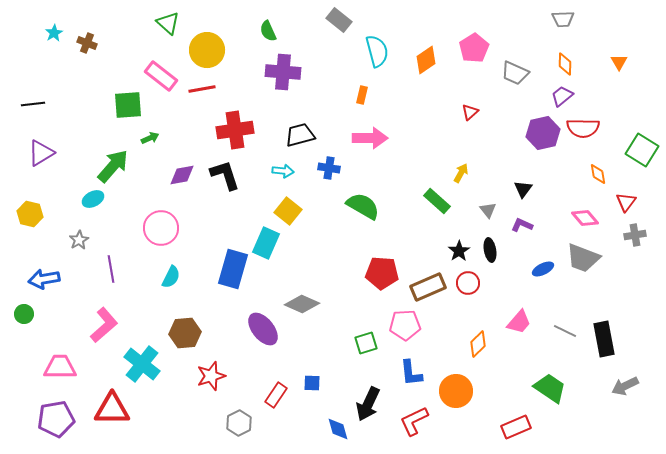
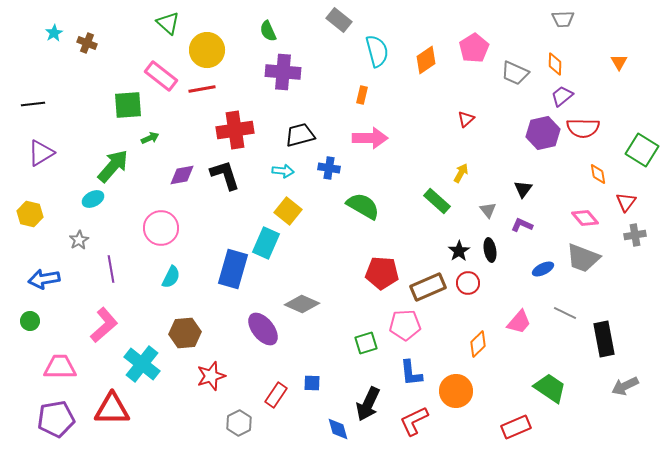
orange diamond at (565, 64): moved 10 px left
red triangle at (470, 112): moved 4 px left, 7 px down
green circle at (24, 314): moved 6 px right, 7 px down
gray line at (565, 331): moved 18 px up
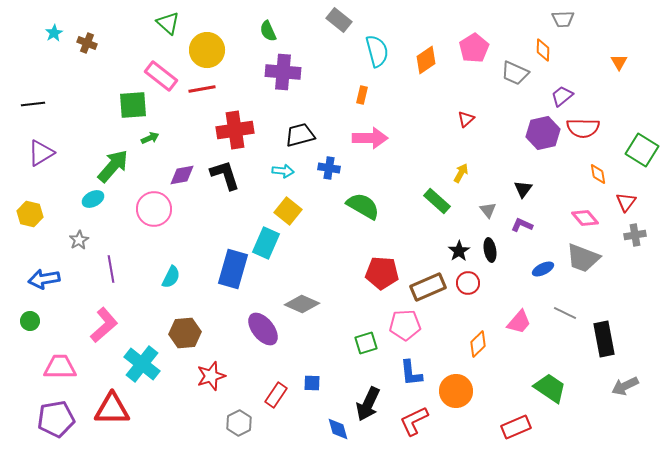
orange diamond at (555, 64): moved 12 px left, 14 px up
green square at (128, 105): moved 5 px right
pink circle at (161, 228): moved 7 px left, 19 px up
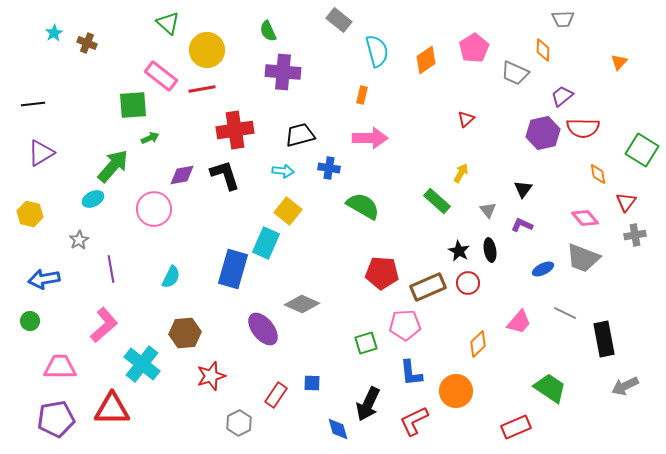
orange triangle at (619, 62): rotated 12 degrees clockwise
black star at (459, 251): rotated 10 degrees counterclockwise
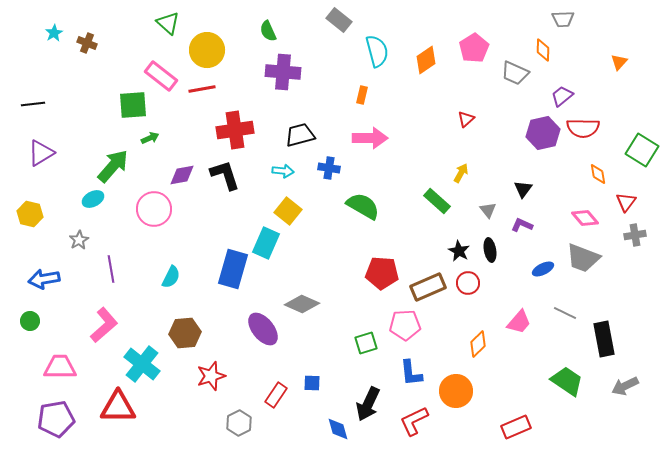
green trapezoid at (550, 388): moved 17 px right, 7 px up
red triangle at (112, 409): moved 6 px right, 2 px up
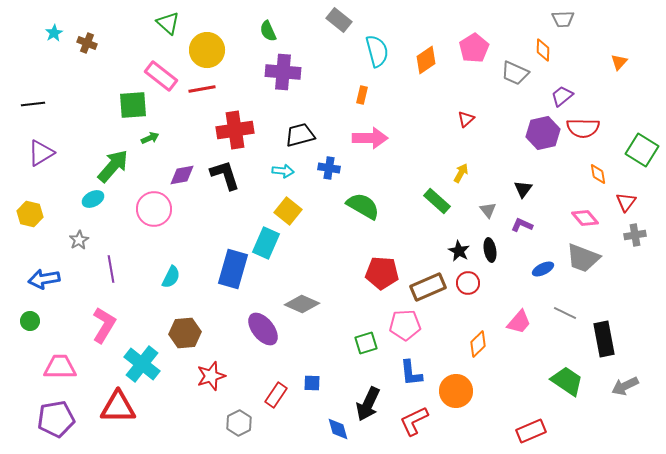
pink L-shape at (104, 325): rotated 18 degrees counterclockwise
red rectangle at (516, 427): moved 15 px right, 4 px down
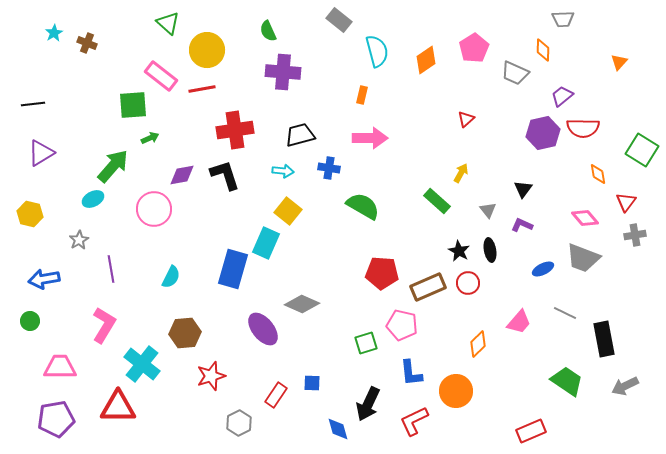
pink pentagon at (405, 325): moved 3 px left; rotated 16 degrees clockwise
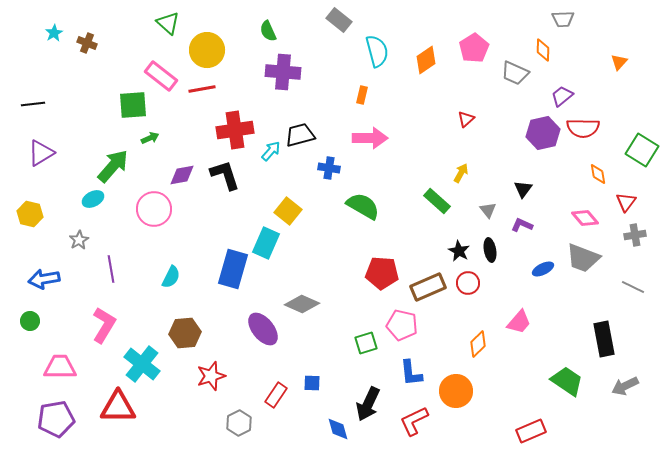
cyan arrow at (283, 171): moved 12 px left, 20 px up; rotated 55 degrees counterclockwise
gray line at (565, 313): moved 68 px right, 26 px up
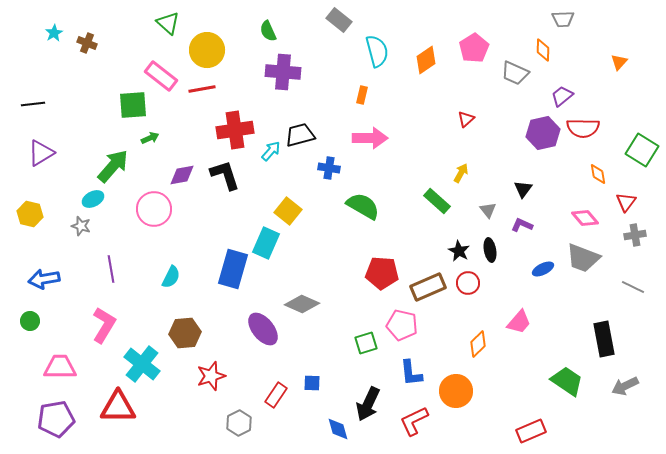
gray star at (79, 240): moved 2 px right, 14 px up; rotated 24 degrees counterclockwise
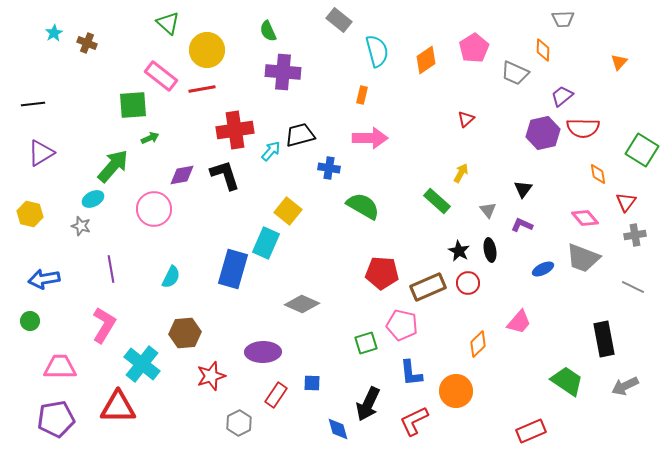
purple ellipse at (263, 329): moved 23 px down; rotated 52 degrees counterclockwise
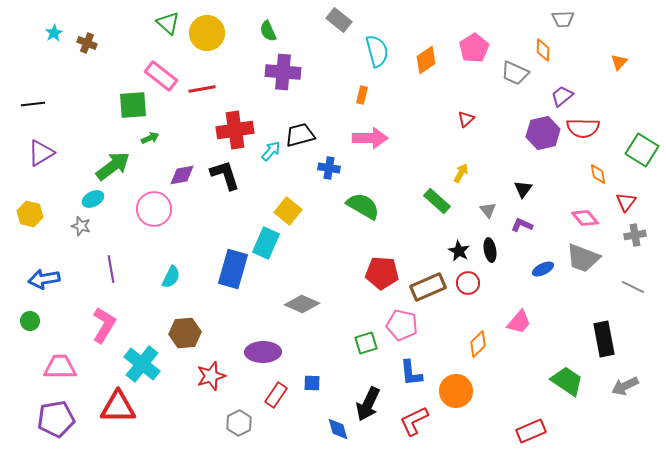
yellow circle at (207, 50): moved 17 px up
green arrow at (113, 166): rotated 12 degrees clockwise
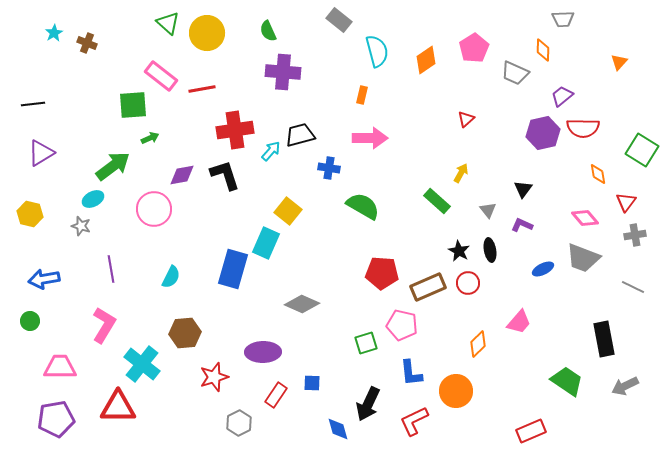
red star at (211, 376): moved 3 px right, 1 px down
